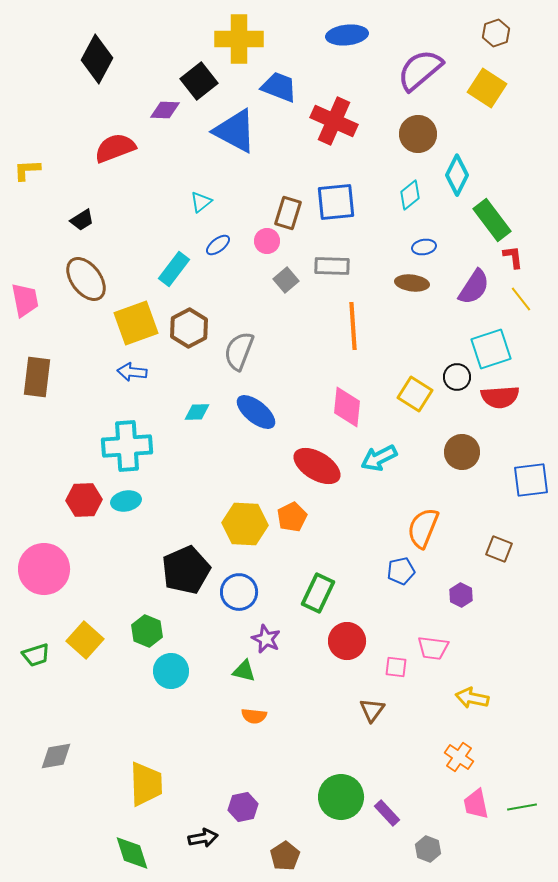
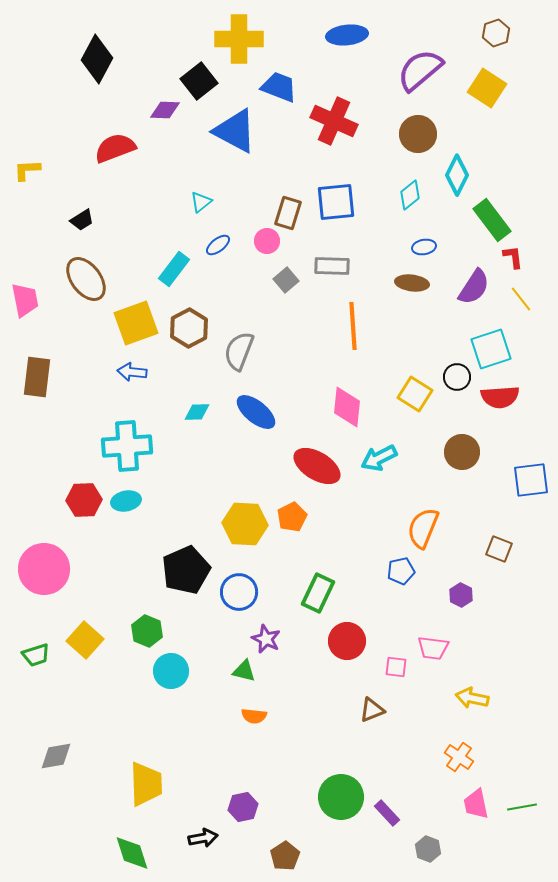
brown triangle at (372, 710): rotated 32 degrees clockwise
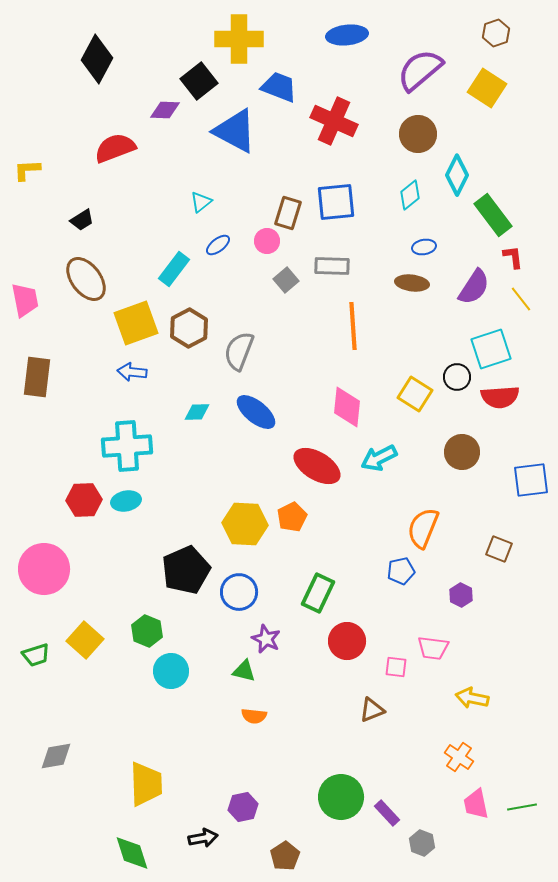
green rectangle at (492, 220): moved 1 px right, 5 px up
gray hexagon at (428, 849): moved 6 px left, 6 px up
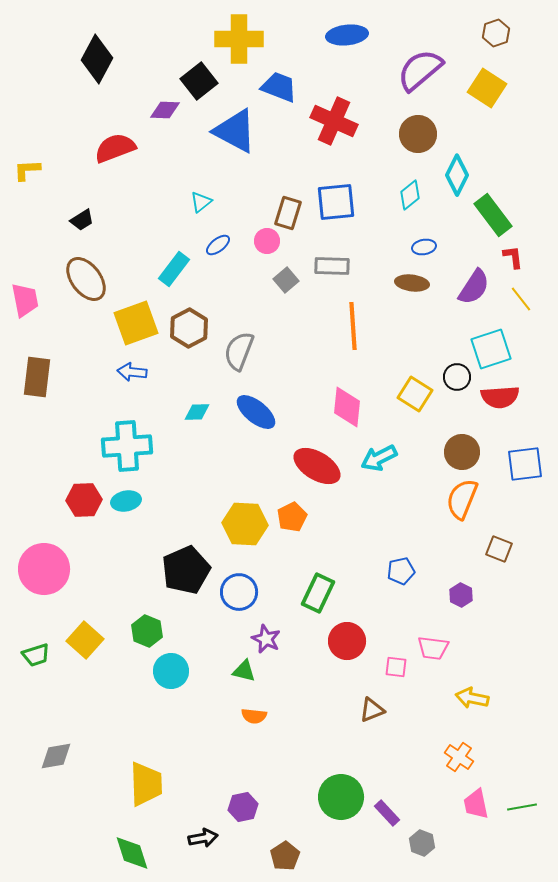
blue square at (531, 480): moved 6 px left, 16 px up
orange semicircle at (423, 528): moved 39 px right, 29 px up
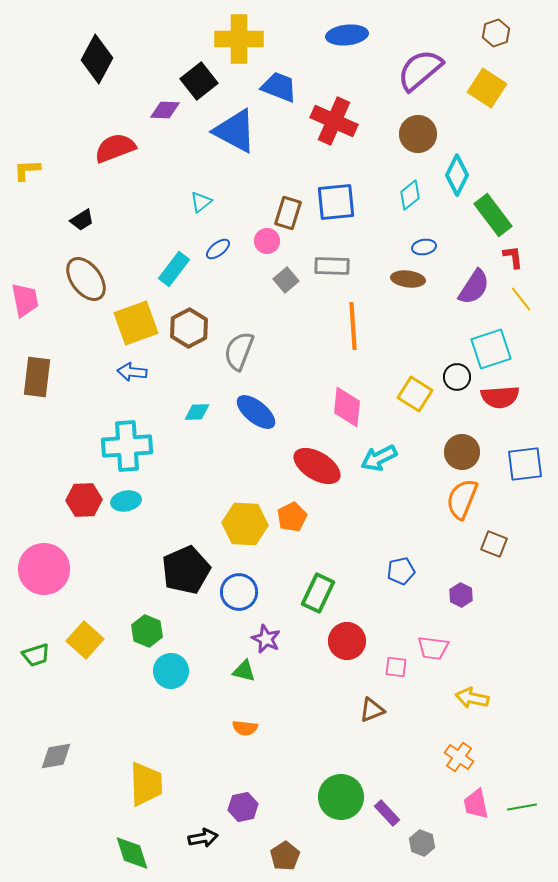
blue ellipse at (218, 245): moved 4 px down
brown ellipse at (412, 283): moved 4 px left, 4 px up
brown square at (499, 549): moved 5 px left, 5 px up
orange semicircle at (254, 716): moved 9 px left, 12 px down
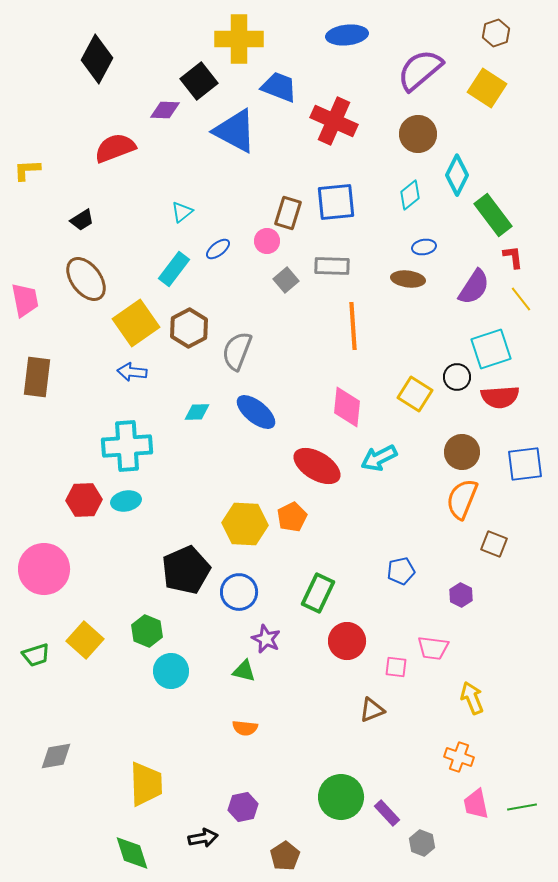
cyan triangle at (201, 202): moved 19 px left, 10 px down
yellow square at (136, 323): rotated 15 degrees counterclockwise
gray semicircle at (239, 351): moved 2 px left
yellow arrow at (472, 698): rotated 56 degrees clockwise
orange cross at (459, 757): rotated 16 degrees counterclockwise
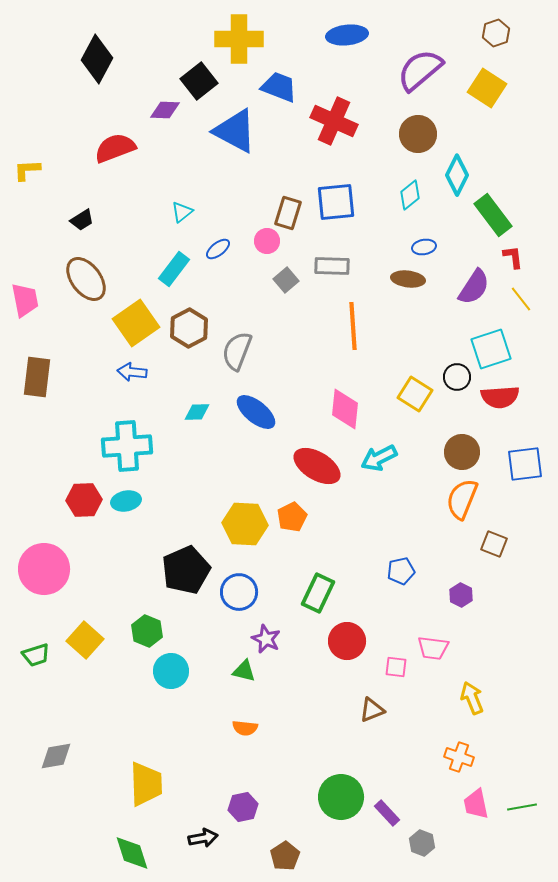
pink diamond at (347, 407): moved 2 px left, 2 px down
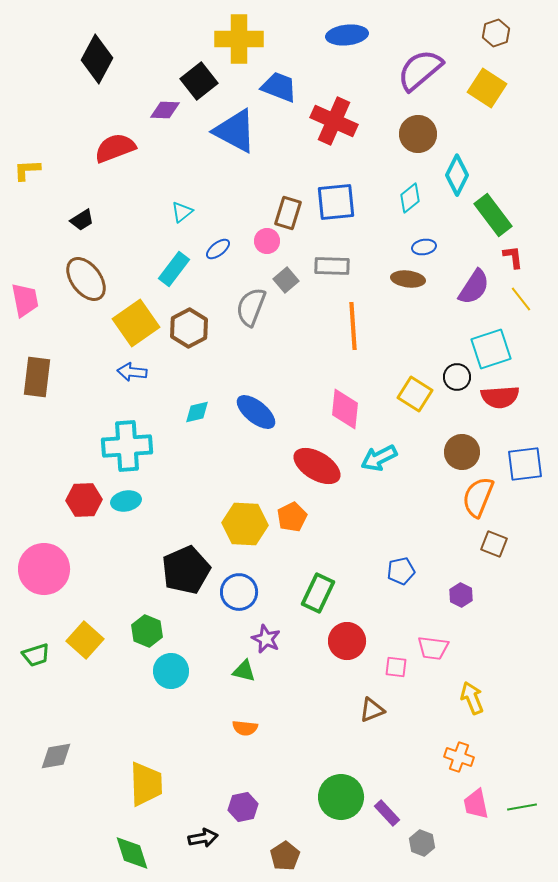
cyan diamond at (410, 195): moved 3 px down
gray semicircle at (237, 351): moved 14 px right, 44 px up
cyan diamond at (197, 412): rotated 12 degrees counterclockwise
orange semicircle at (462, 499): moved 16 px right, 2 px up
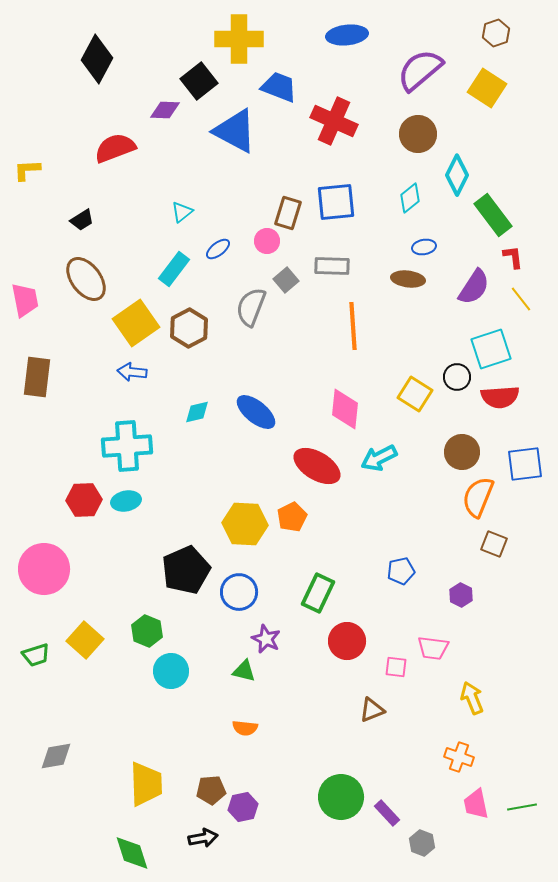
brown pentagon at (285, 856): moved 74 px left, 66 px up; rotated 28 degrees clockwise
